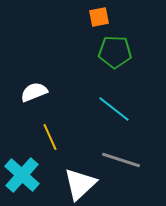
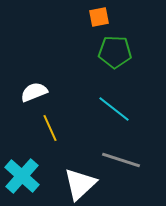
yellow line: moved 9 px up
cyan cross: moved 1 px down
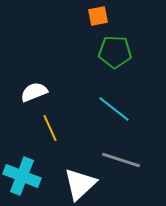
orange square: moved 1 px left, 1 px up
cyan cross: rotated 21 degrees counterclockwise
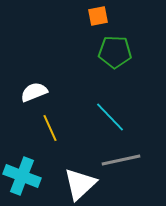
cyan line: moved 4 px left, 8 px down; rotated 8 degrees clockwise
gray line: rotated 30 degrees counterclockwise
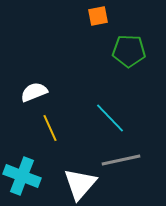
green pentagon: moved 14 px right, 1 px up
cyan line: moved 1 px down
white triangle: rotated 6 degrees counterclockwise
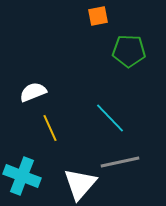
white semicircle: moved 1 px left
gray line: moved 1 px left, 2 px down
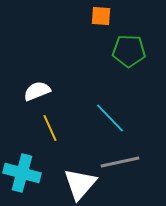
orange square: moved 3 px right; rotated 15 degrees clockwise
white semicircle: moved 4 px right, 1 px up
cyan cross: moved 3 px up; rotated 6 degrees counterclockwise
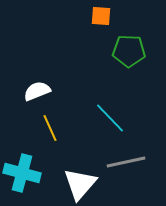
gray line: moved 6 px right
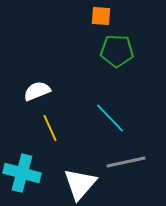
green pentagon: moved 12 px left
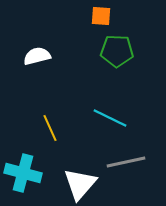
white semicircle: moved 35 px up; rotated 8 degrees clockwise
cyan line: rotated 20 degrees counterclockwise
cyan cross: moved 1 px right
